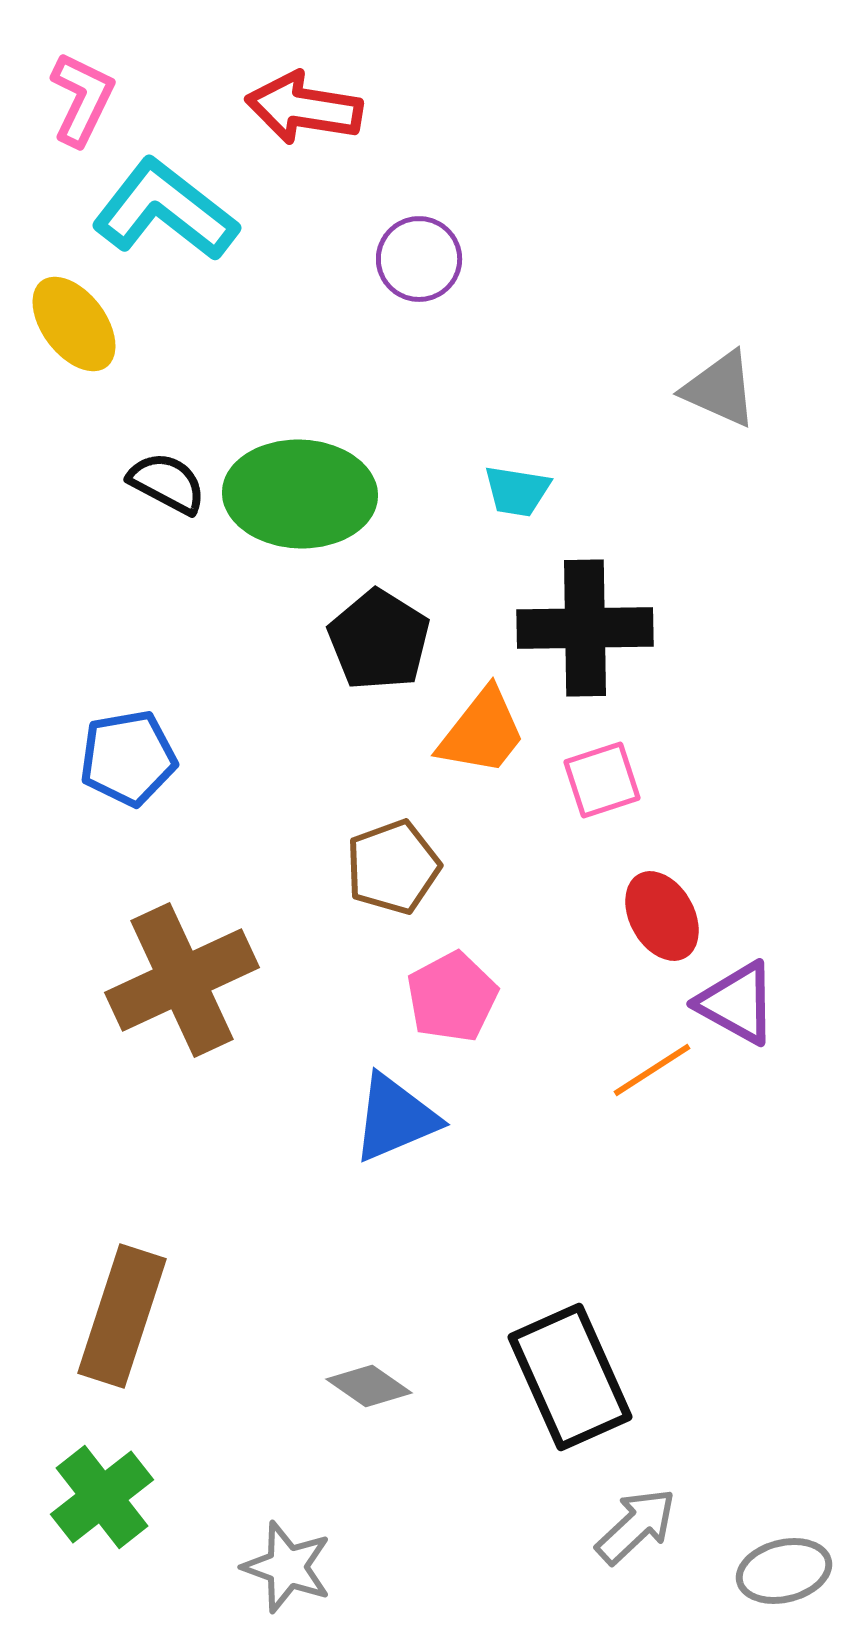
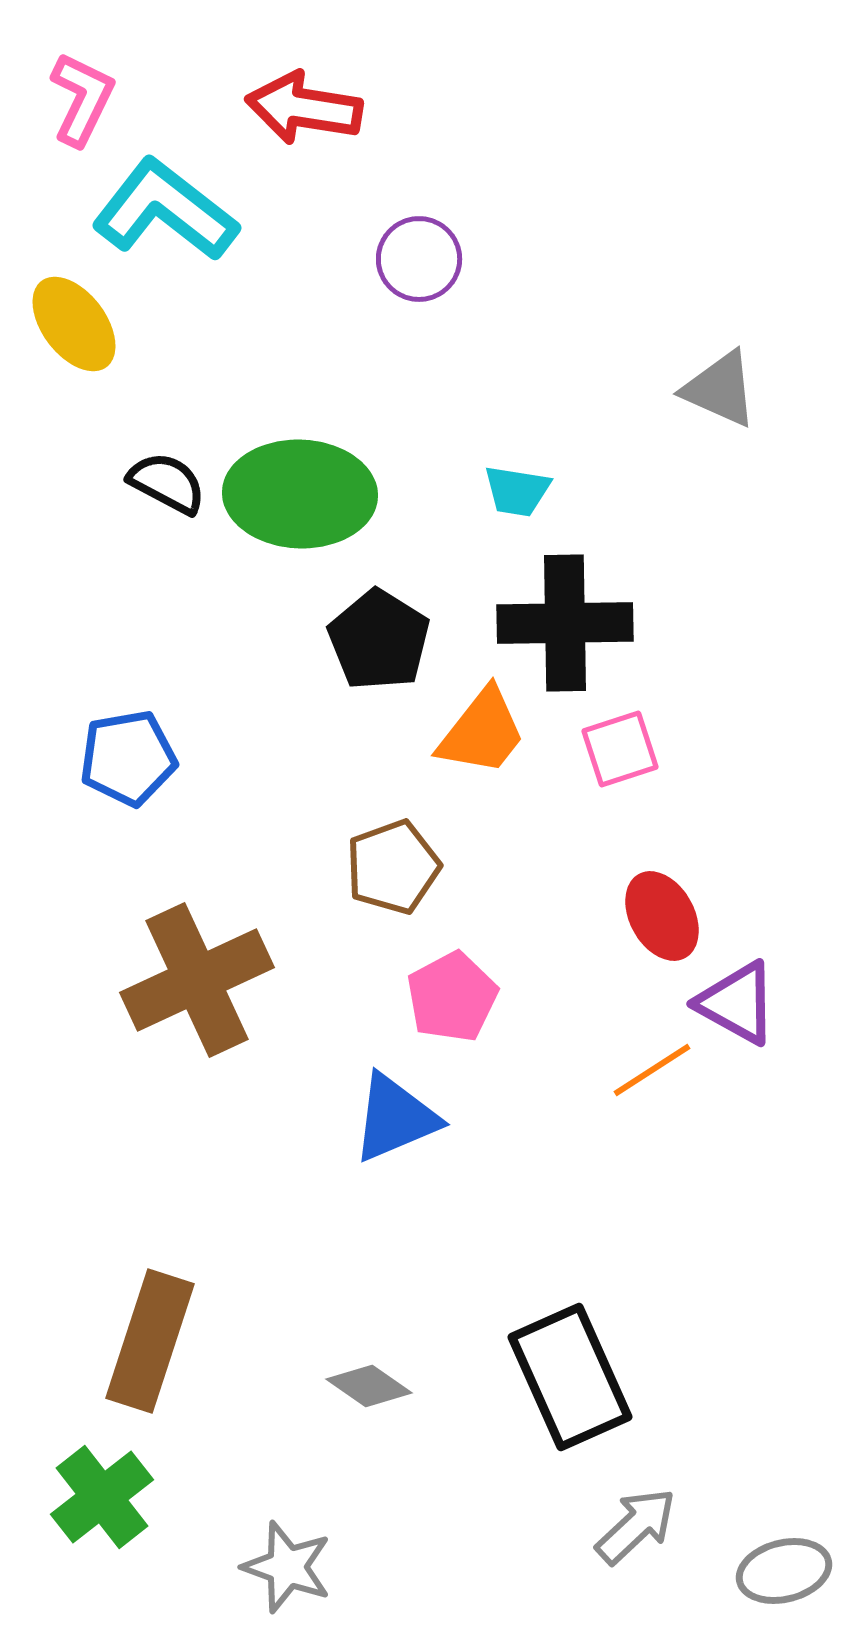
black cross: moved 20 px left, 5 px up
pink square: moved 18 px right, 31 px up
brown cross: moved 15 px right
brown rectangle: moved 28 px right, 25 px down
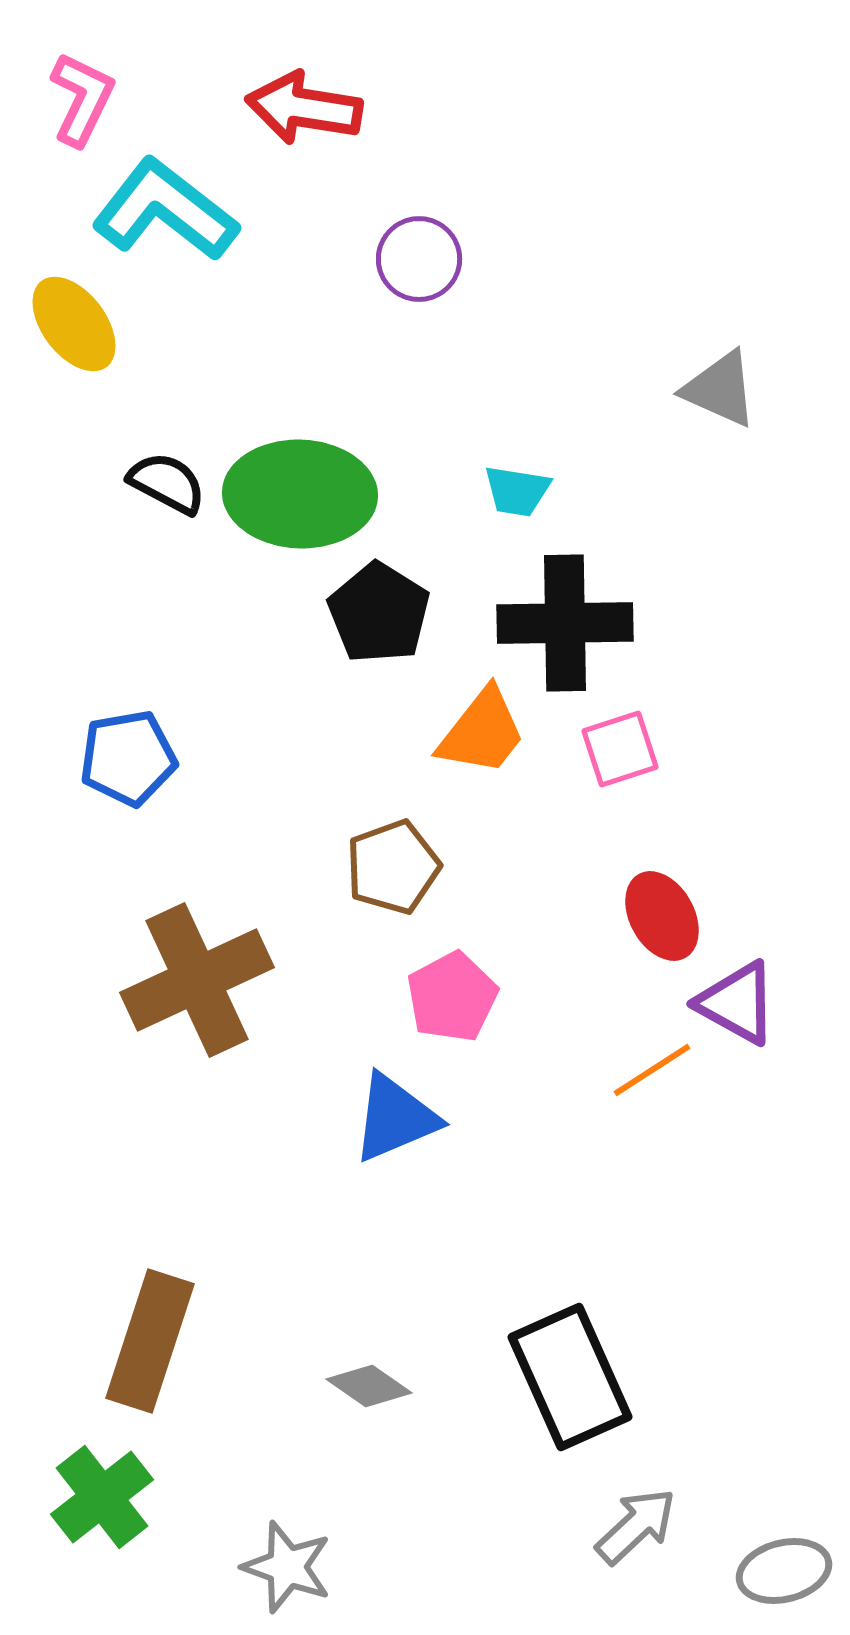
black pentagon: moved 27 px up
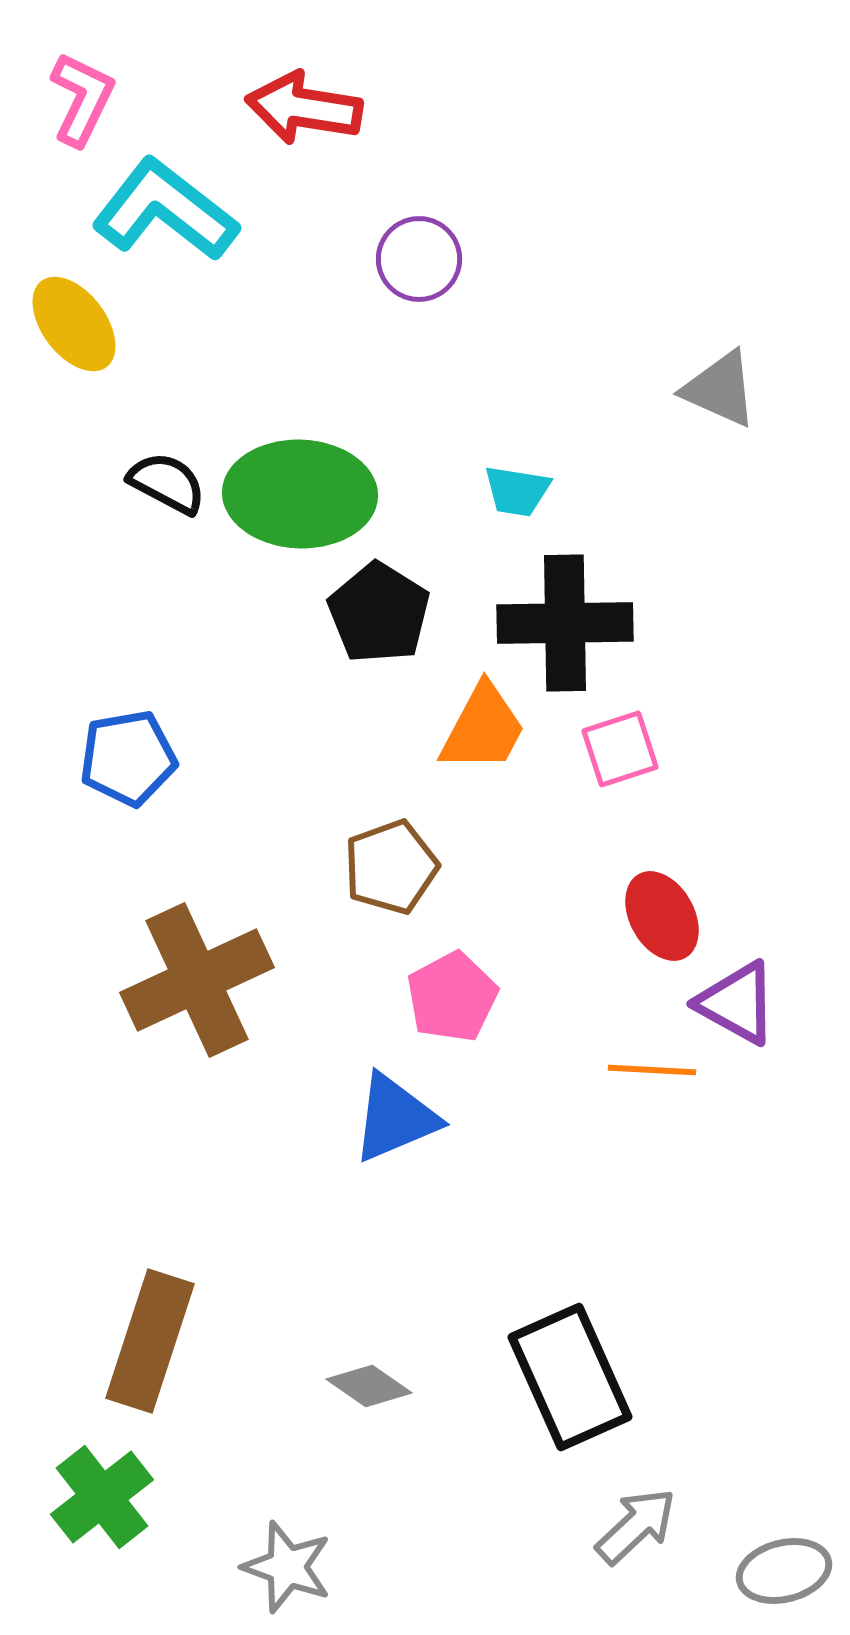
orange trapezoid: moved 1 px right, 4 px up; rotated 10 degrees counterclockwise
brown pentagon: moved 2 px left
orange line: rotated 36 degrees clockwise
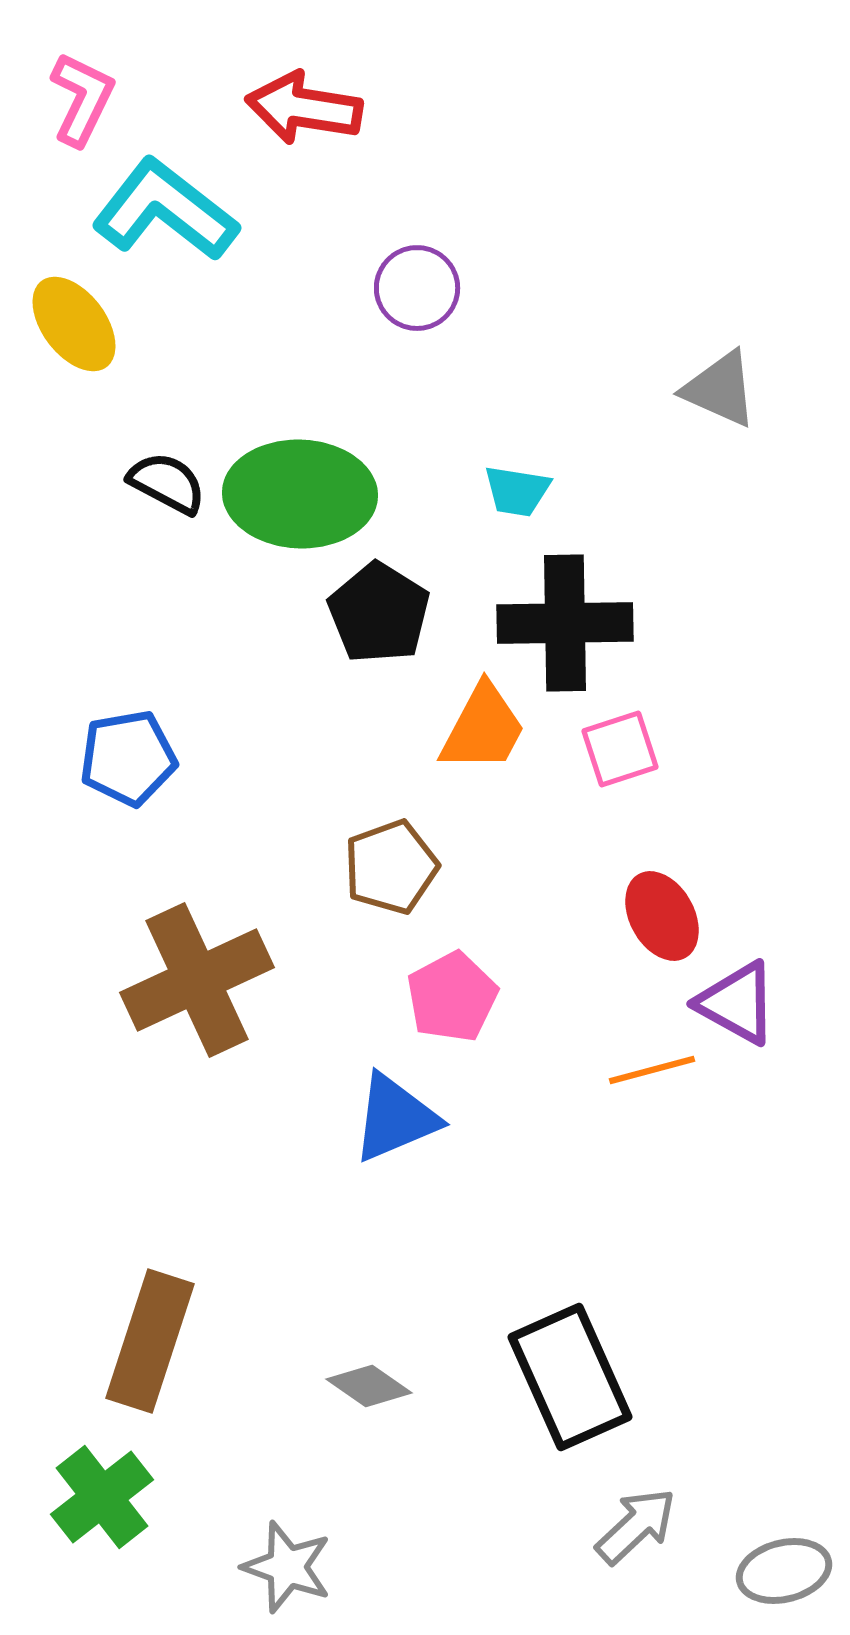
purple circle: moved 2 px left, 29 px down
orange line: rotated 18 degrees counterclockwise
